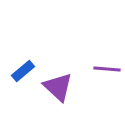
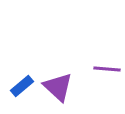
blue rectangle: moved 1 px left, 15 px down
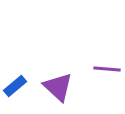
blue rectangle: moved 7 px left
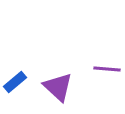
blue rectangle: moved 4 px up
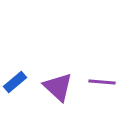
purple line: moved 5 px left, 13 px down
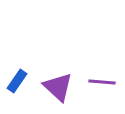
blue rectangle: moved 2 px right, 1 px up; rotated 15 degrees counterclockwise
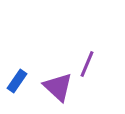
purple line: moved 15 px left, 18 px up; rotated 72 degrees counterclockwise
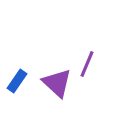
purple triangle: moved 1 px left, 4 px up
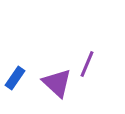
blue rectangle: moved 2 px left, 3 px up
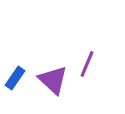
purple triangle: moved 4 px left, 3 px up
